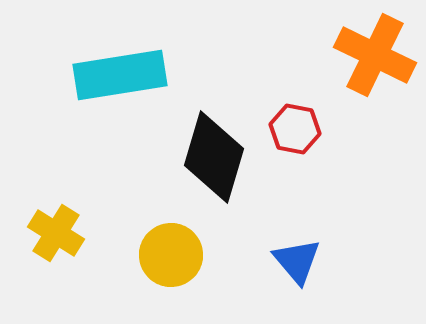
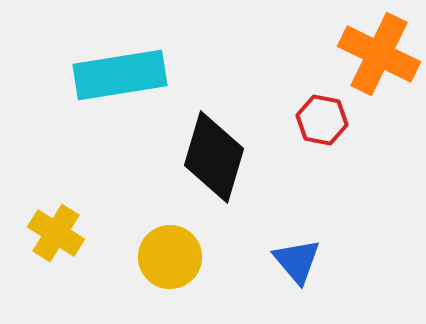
orange cross: moved 4 px right, 1 px up
red hexagon: moved 27 px right, 9 px up
yellow circle: moved 1 px left, 2 px down
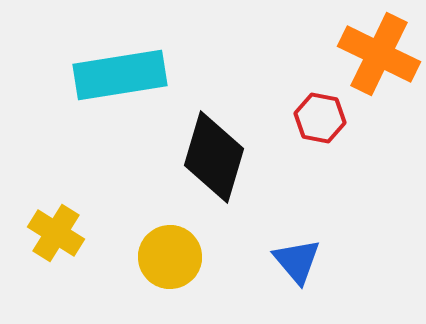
red hexagon: moved 2 px left, 2 px up
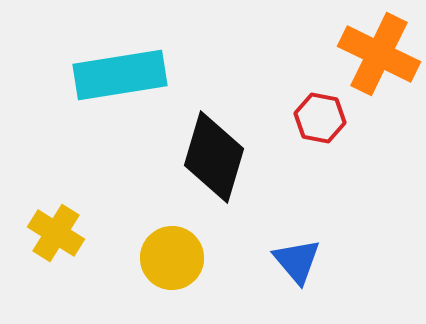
yellow circle: moved 2 px right, 1 px down
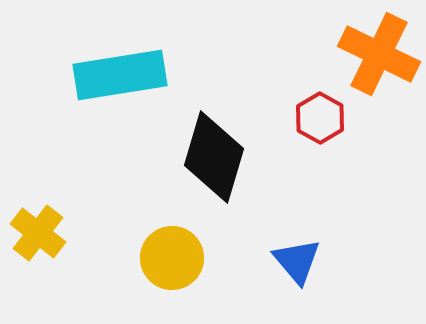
red hexagon: rotated 18 degrees clockwise
yellow cross: moved 18 px left; rotated 6 degrees clockwise
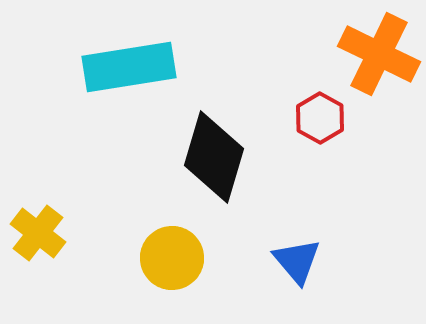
cyan rectangle: moved 9 px right, 8 px up
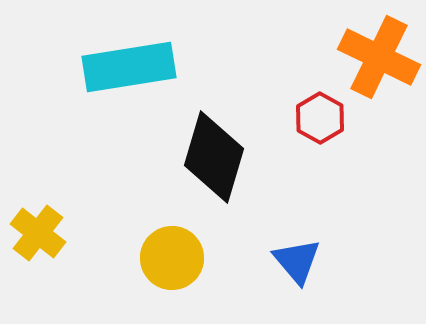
orange cross: moved 3 px down
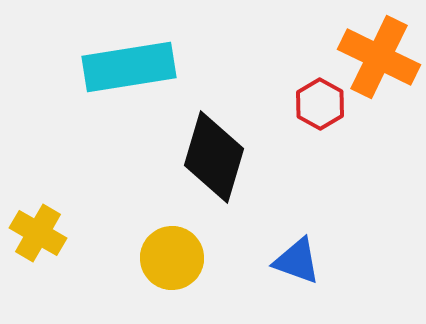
red hexagon: moved 14 px up
yellow cross: rotated 8 degrees counterclockwise
blue triangle: rotated 30 degrees counterclockwise
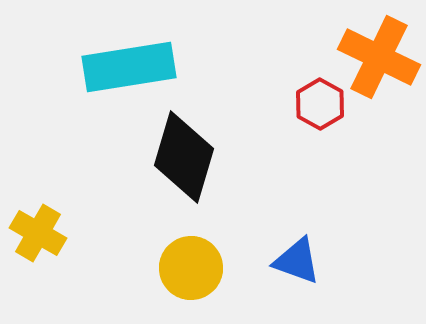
black diamond: moved 30 px left
yellow circle: moved 19 px right, 10 px down
